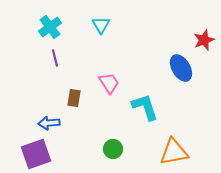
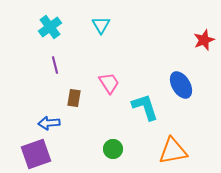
purple line: moved 7 px down
blue ellipse: moved 17 px down
orange triangle: moved 1 px left, 1 px up
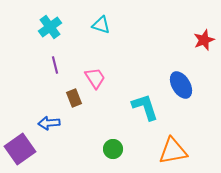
cyan triangle: rotated 42 degrees counterclockwise
pink trapezoid: moved 14 px left, 5 px up
brown rectangle: rotated 30 degrees counterclockwise
purple square: moved 16 px left, 5 px up; rotated 16 degrees counterclockwise
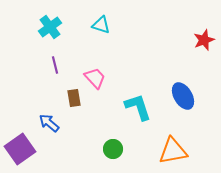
pink trapezoid: rotated 10 degrees counterclockwise
blue ellipse: moved 2 px right, 11 px down
brown rectangle: rotated 12 degrees clockwise
cyan L-shape: moved 7 px left
blue arrow: rotated 45 degrees clockwise
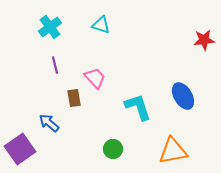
red star: rotated 15 degrees clockwise
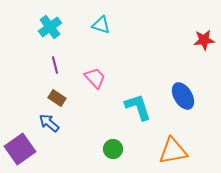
brown rectangle: moved 17 px left; rotated 48 degrees counterclockwise
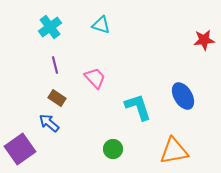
orange triangle: moved 1 px right
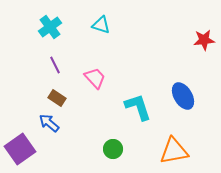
purple line: rotated 12 degrees counterclockwise
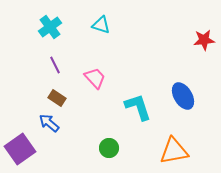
green circle: moved 4 px left, 1 px up
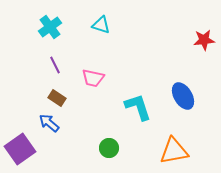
pink trapezoid: moved 2 px left; rotated 145 degrees clockwise
